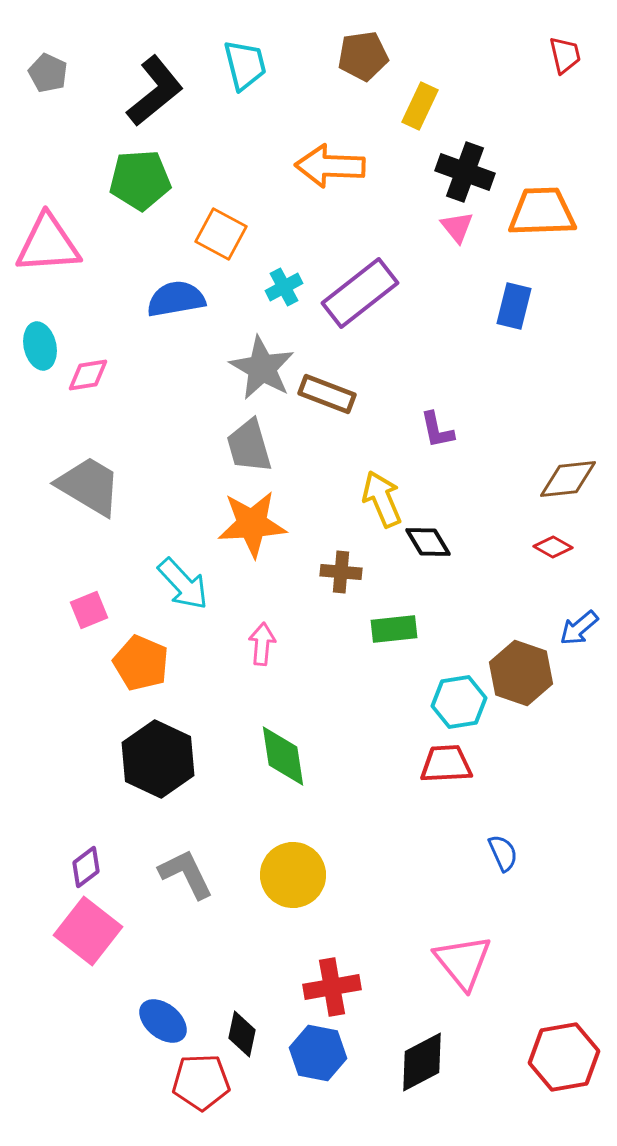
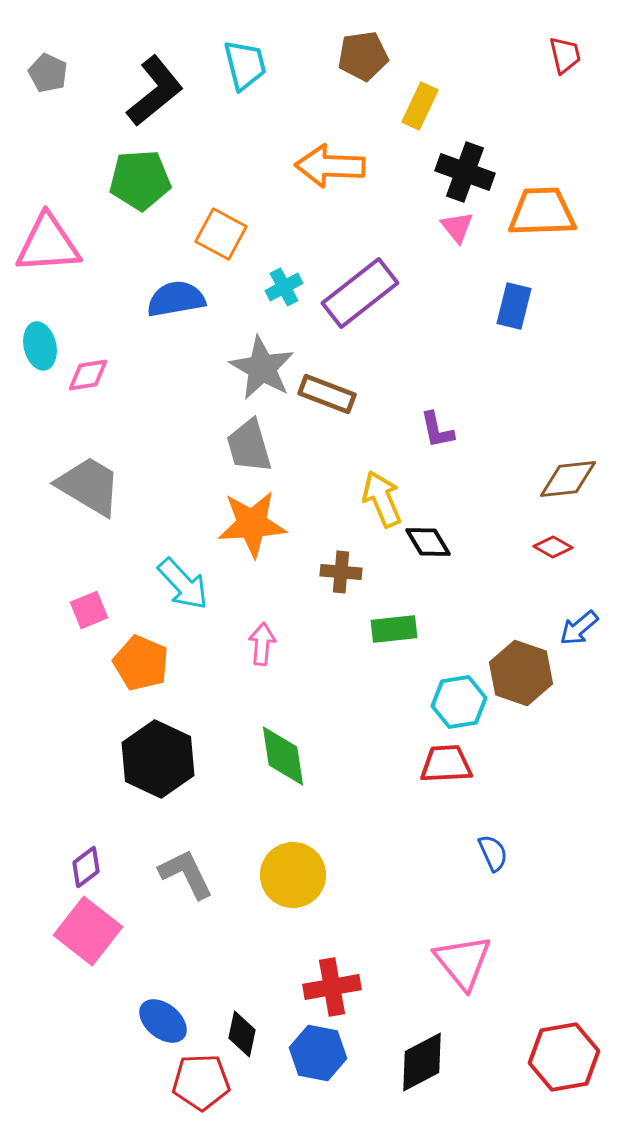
blue semicircle at (503, 853): moved 10 px left
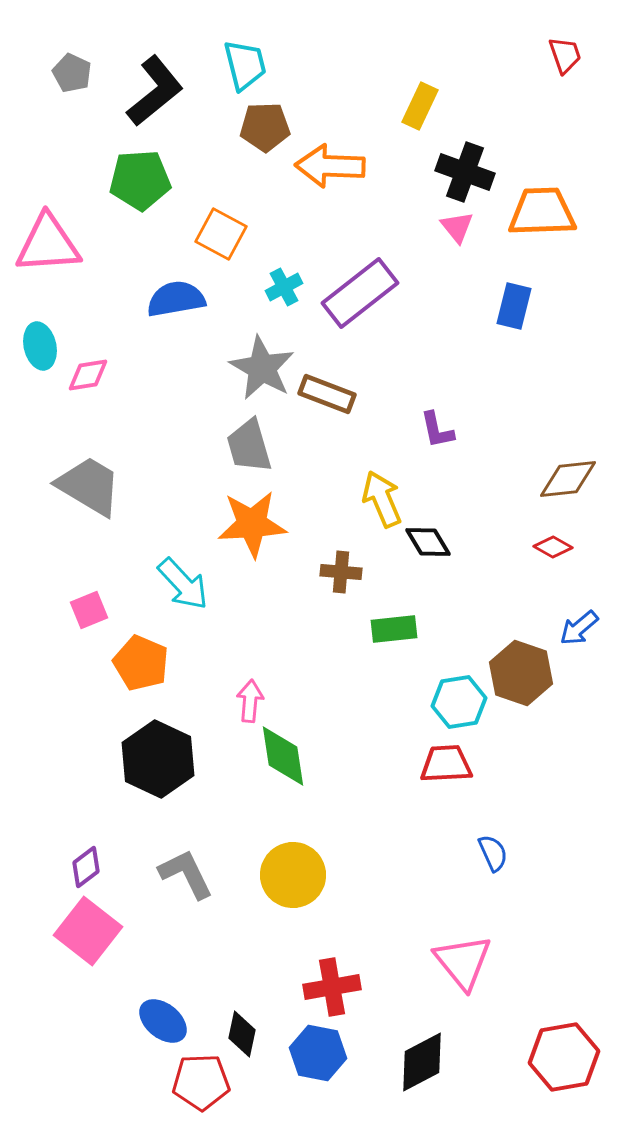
red trapezoid at (565, 55): rotated 6 degrees counterclockwise
brown pentagon at (363, 56): moved 98 px left, 71 px down; rotated 6 degrees clockwise
gray pentagon at (48, 73): moved 24 px right
pink arrow at (262, 644): moved 12 px left, 57 px down
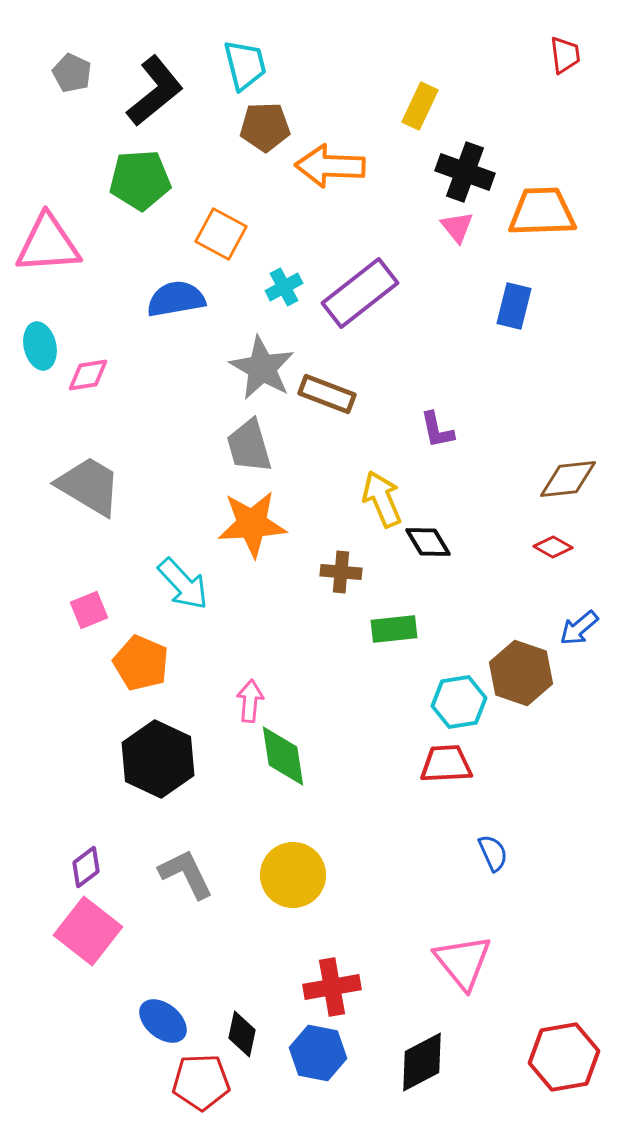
red trapezoid at (565, 55): rotated 12 degrees clockwise
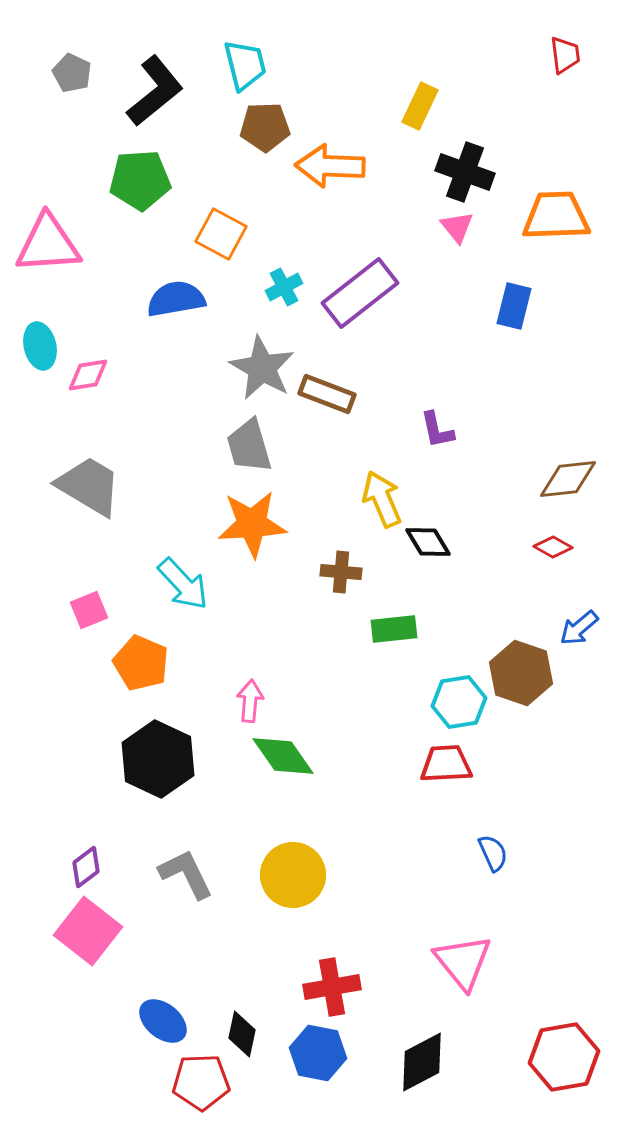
orange trapezoid at (542, 212): moved 14 px right, 4 px down
green diamond at (283, 756): rotated 26 degrees counterclockwise
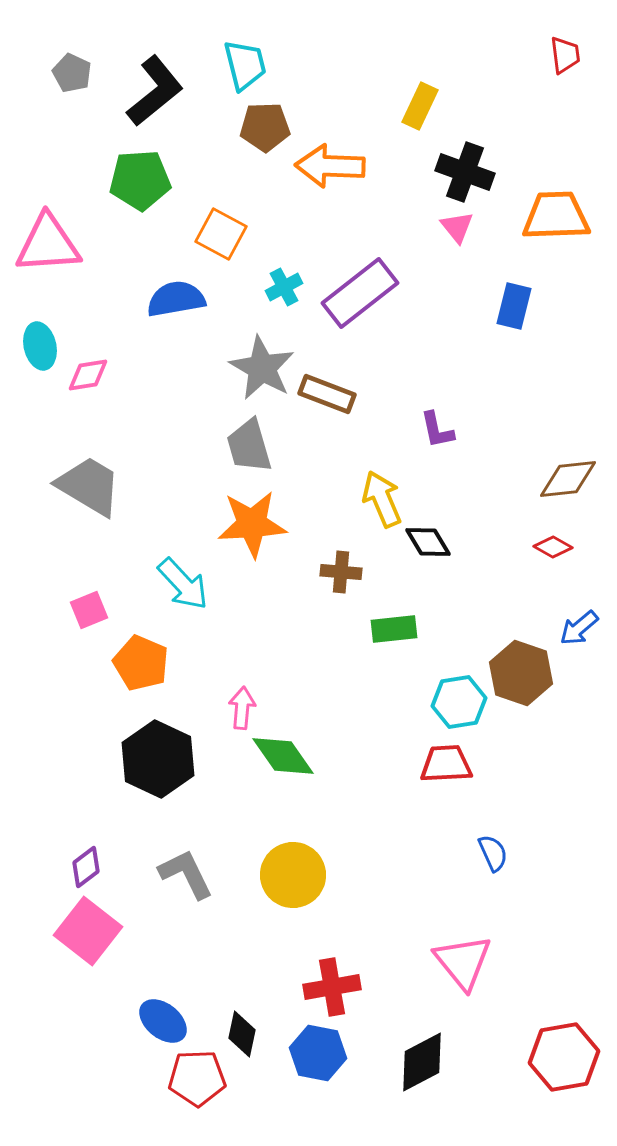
pink arrow at (250, 701): moved 8 px left, 7 px down
red pentagon at (201, 1082): moved 4 px left, 4 px up
